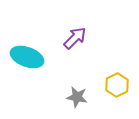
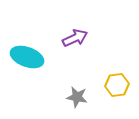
purple arrow: rotated 20 degrees clockwise
yellow hexagon: rotated 20 degrees clockwise
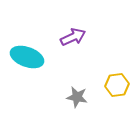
purple arrow: moved 2 px left, 1 px up
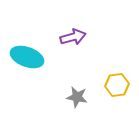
purple arrow: rotated 10 degrees clockwise
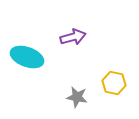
yellow hexagon: moved 3 px left, 2 px up; rotated 20 degrees clockwise
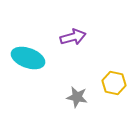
cyan ellipse: moved 1 px right, 1 px down
